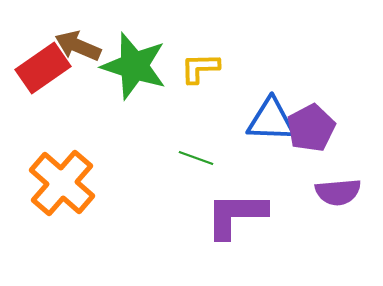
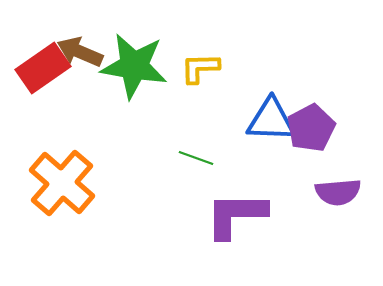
brown arrow: moved 2 px right, 6 px down
green star: rotated 8 degrees counterclockwise
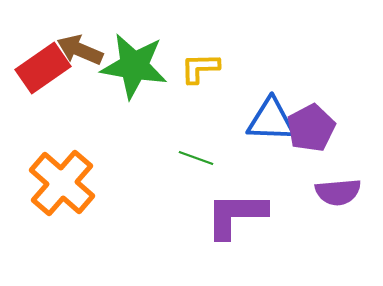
brown arrow: moved 2 px up
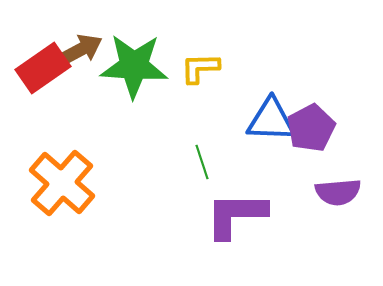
brown arrow: rotated 129 degrees clockwise
green star: rotated 6 degrees counterclockwise
green line: moved 6 px right, 4 px down; rotated 52 degrees clockwise
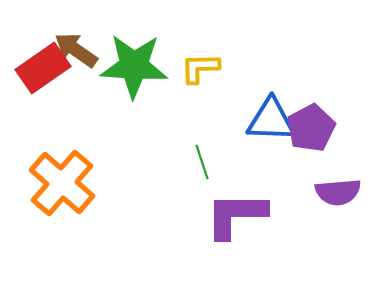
brown arrow: moved 4 px left; rotated 117 degrees counterclockwise
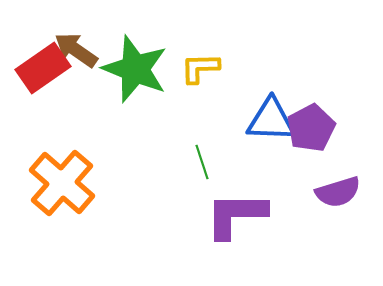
green star: moved 1 px right, 3 px down; rotated 18 degrees clockwise
purple semicircle: rotated 12 degrees counterclockwise
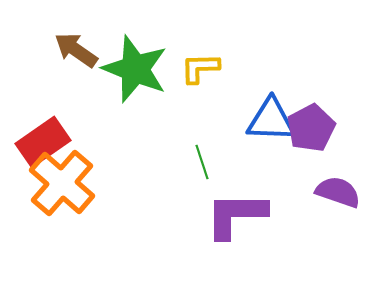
red rectangle: moved 74 px down
purple semicircle: rotated 144 degrees counterclockwise
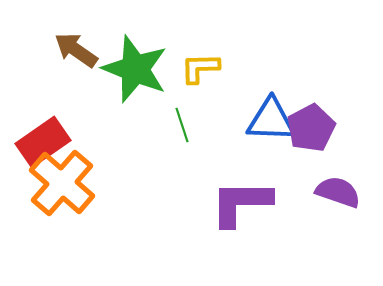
green line: moved 20 px left, 37 px up
purple L-shape: moved 5 px right, 12 px up
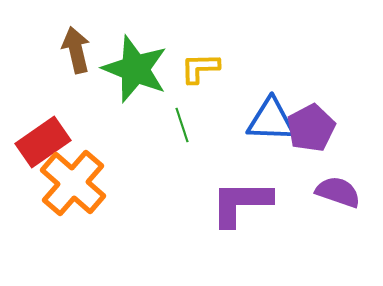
brown arrow: rotated 42 degrees clockwise
orange cross: moved 11 px right
